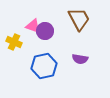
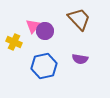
brown trapezoid: rotated 15 degrees counterclockwise
pink triangle: rotated 49 degrees clockwise
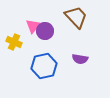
brown trapezoid: moved 3 px left, 2 px up
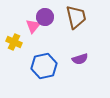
brown trapezoid: rotated 30 degrees clockwise
purple circle: moved 14 px up
purple semicircle: rotated 28 degrees counterclockwise
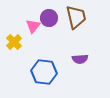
purple circle: moved 4 px right, 1 px down
yellow cross: rotated 21 degrees clockwise
purple semicircle: rotated 14 degrees clockwise
blue hexagon: moved 6 px down; rotated 20 degrees clockwise
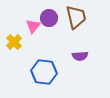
purple semicircle: moved 3 px up
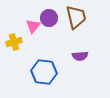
yellow cross: rotated 28 degrees clockwise
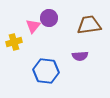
brown trapezoid: moved 13 px right, 8 px down; rotated 85 degrees counterclockwise
blue hexagon: moved 2 px right, 1 px up
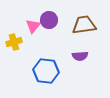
purple circle: moved 2 px down
brown trapezoid: moved 5 px left
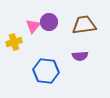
purple circle: moved 2 px down
